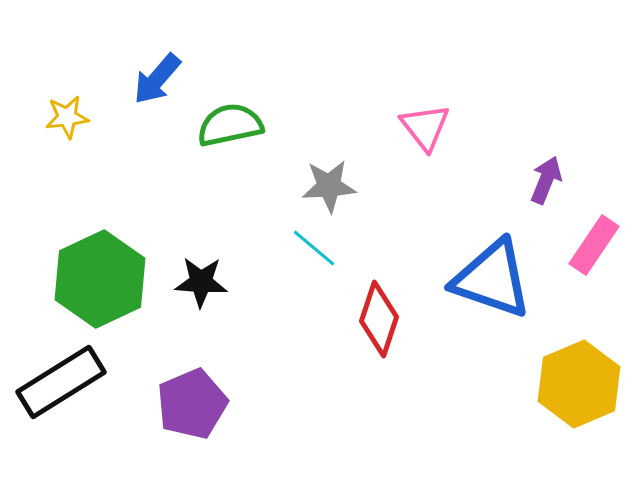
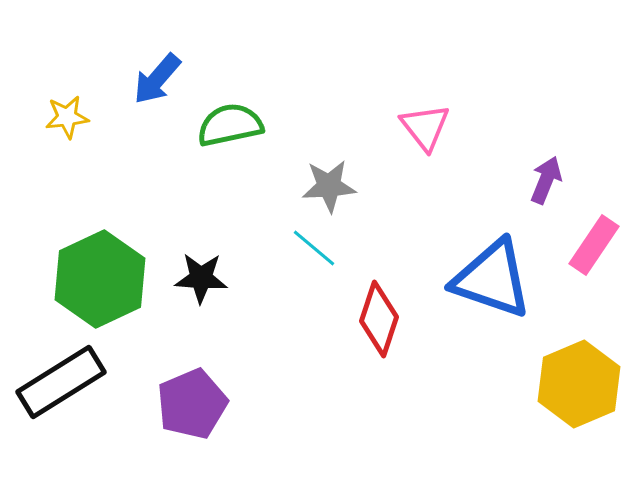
black star: moved 4 px up
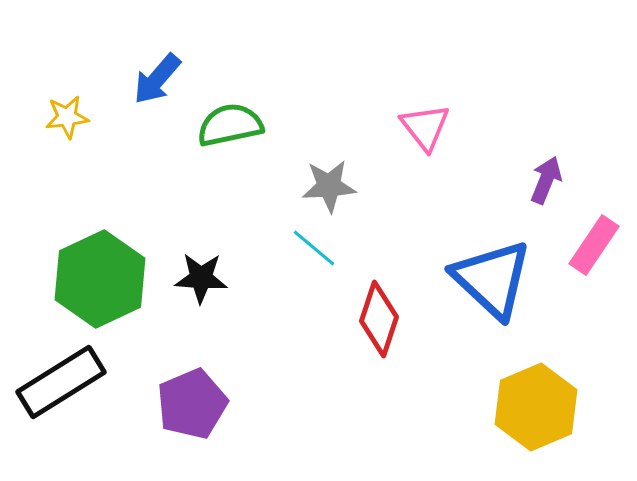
blue triangle: rotated 24 degrees clockwise
yellow hexagon: moved 43 px left, 23 px down
